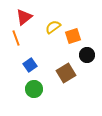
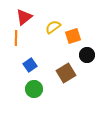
orange line: rotated 21 degrees clockwise
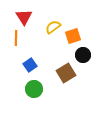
red triangle: rotated 24 degrees counterclockwise
black circle: moved 4 px left
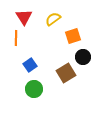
yellow semicircle: moved 8 px up
black circle: moved 2 px down
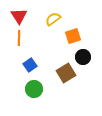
red triangle: moved 5 px left, 1 px up
orange line: moved 3 px right
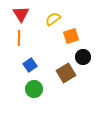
red triangle: moved 2 px right, 2 px up
orange square: moved 2 px left
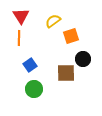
red triangle: moved 2 px down
yellow semicircle: moved 2 px down
black circle: moved 2 px down
brown square: rotated 30 degrees clockwise
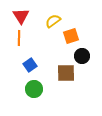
black circle: moved 1 px left, 3 px up
